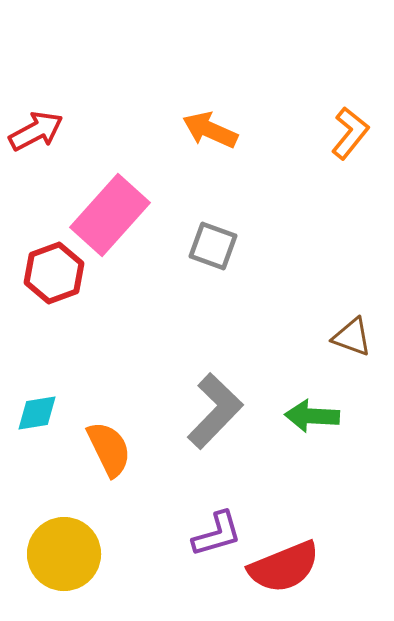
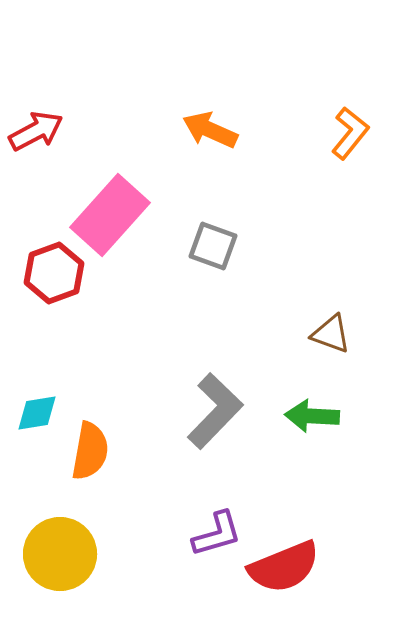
brown triangle: moved 21 px left, 3 px up
orange semicircle: moved 19 px left, 2 px down; rotated 36 degrees clockwise
yellow circle: moved 4 px left
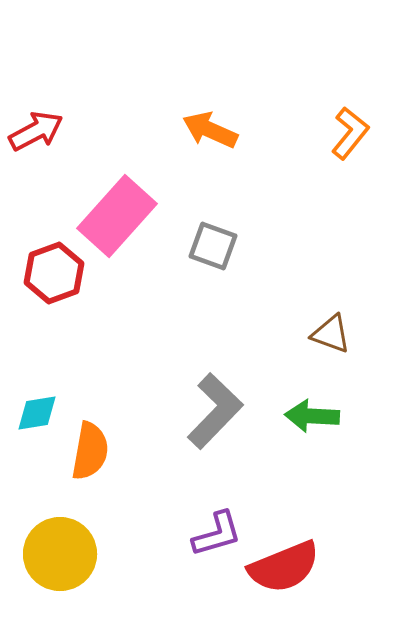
pink rectangle: moved 7 px right, 1 px down
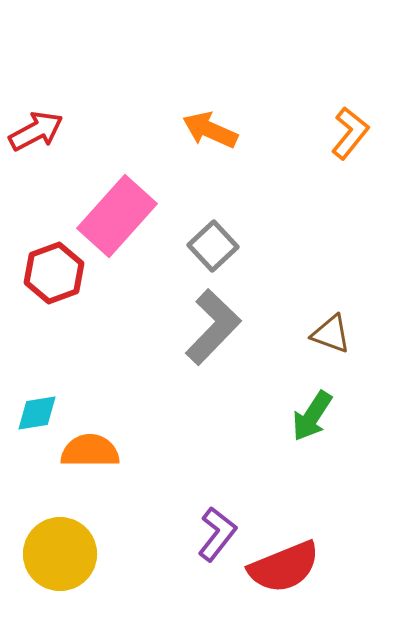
gray square: rotated 27 degrees clockwise
gray L-shape: moved 2 px left, 84 px up
green arrow: rotated 60 degrees counterclockwise
orange semicircle: rotated 100 degrees counterclockwise
purple L-shape: rotated 36 degrees counterclockwise
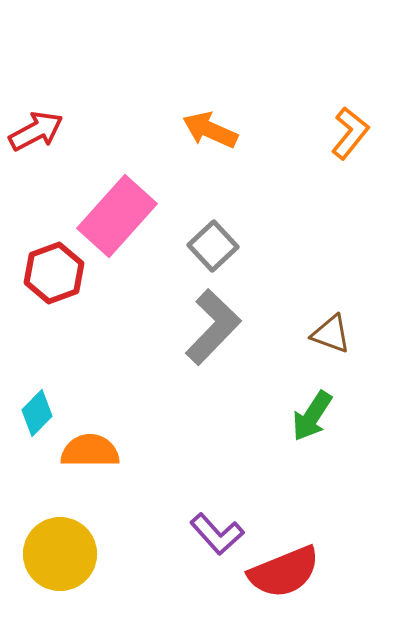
cyan diamond: rotated 36 degrees counterclockwise
purple L-shape: rotated 100 degrees clockwise
red semicircle: moved 5 px down
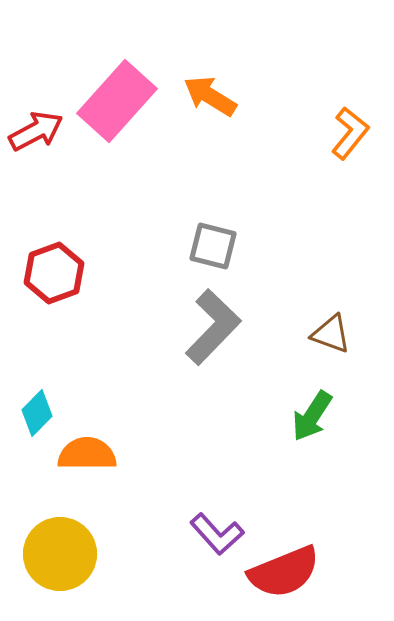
orange arrow: moved 34 px up; rotated 8 degrees clockwise
pink rectangle: moved 115 px up
gray square: rotated 33 degrees counterclockwise
orange semicircle: moved 3 px left, 3 px down
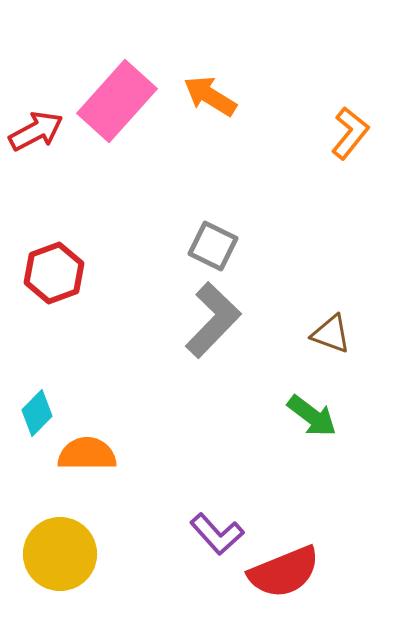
gray square: rotated 12 degrees clockwise
gray L-shape: moved 7 px up
green arrow: rotated 86 degrees counterclockwise
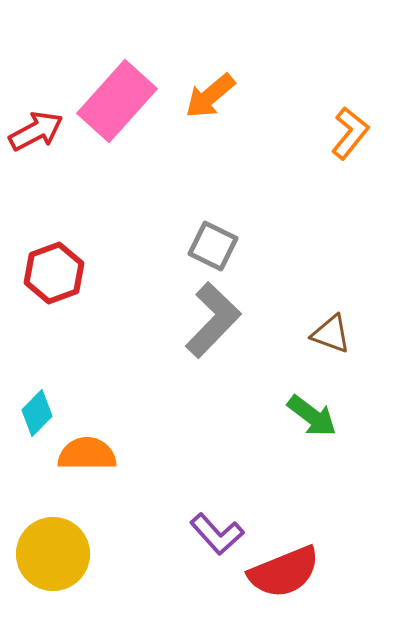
orange arrow: rotated 72 degrees counterclockwise
yellow circle: moved 7 px left
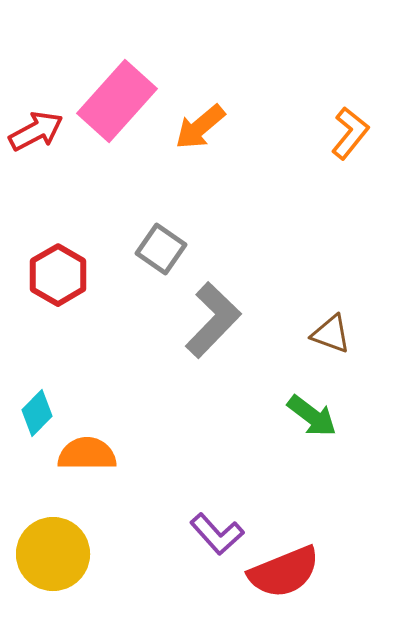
orange arrow: moved 10 px left, 31 px down
gray square: moved 52 px left, 3 px down; rotated 9 degrees clockwise
red hexagon: moved 4 px right, 2 px down; rotated 10 degrees counterclockwise
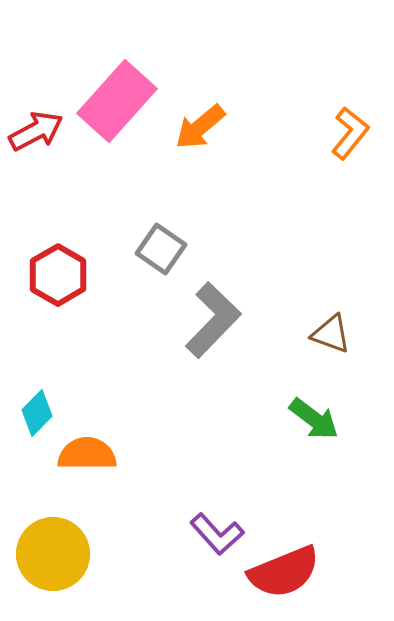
green arrow: moved 2 px right, 3 px down
